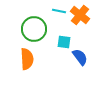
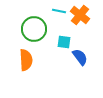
orange semicircle: moved 1 px left, 1 px down
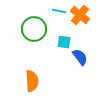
orange semicircle: moved 6 px right, 21 px down
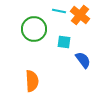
blue semicircle: moved 3 px right, 3 px down
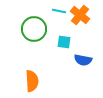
blue semicircle: rotated 138 degrees clockwise
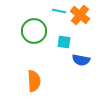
green circle: moved 2 px down
blue semicircle: moved 2 px left
orange semicircle: moved 2 px right
